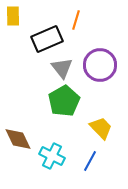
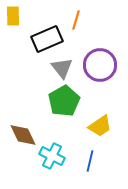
yellow trapezoid: moved 1 px left, 2 px up; rotated 100 degrees clockwise
brown diamond: moved 5 px right, 4 px up
blue line: rotated 15 degrees counterclockwise
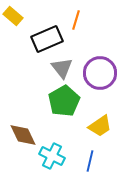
yellow rectangle: rotated 48 degrees counterclockwise
purple circle: moved 8 px down
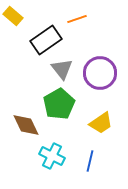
orange line: moved 1 px right, 1 px up; rotated 54 degrees clockwise
black rectangle: moved 1 px left, 1 px down; rotated 12 degrees counterclockwise
gray triangle: moved 1 px down
green pentagon: moved 5 px left, 3 px down
yellow trapezoid: moved 1 px right, 3 px up
brown diamond: moved 3 px right, 10 px up
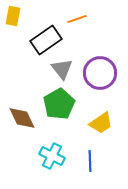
yellow rectangle: rotated 60 degrees clockwise
brown diamond: moved 4 px left, 7 px up
blue line: rotated 15 degrees counterclockwise
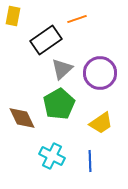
gray triangle: rotated 25 degrees clockwise
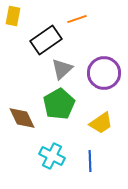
purple circle: moved 4 px right
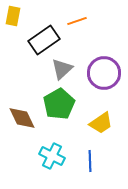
orange line: moved 2 px down
black rectangle: moved 2 px left
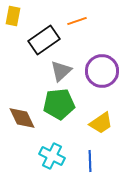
gray triangle: moved 1 px left, 2 px down
purple circle: moved 2 px left, 2 px up
green pentagon: rotated 24 degrees clockwise
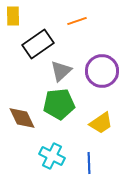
yellow rectangle: rotated 12 degrees counterclockwise
black rectangle: moved 6 px left, 4 px down
blue line: moved 1 px left, 2 px down
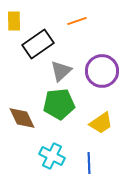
yellow rectangle: moved 1 px right, 5 px down
